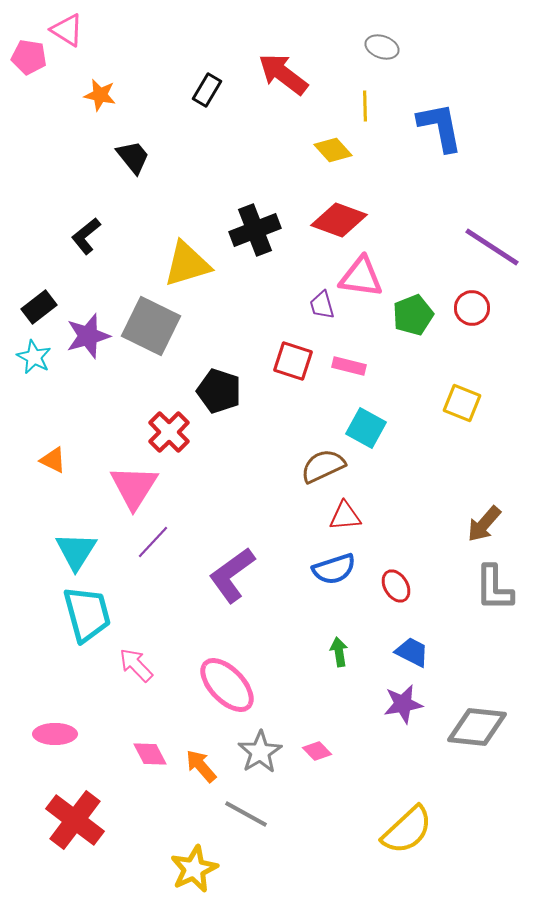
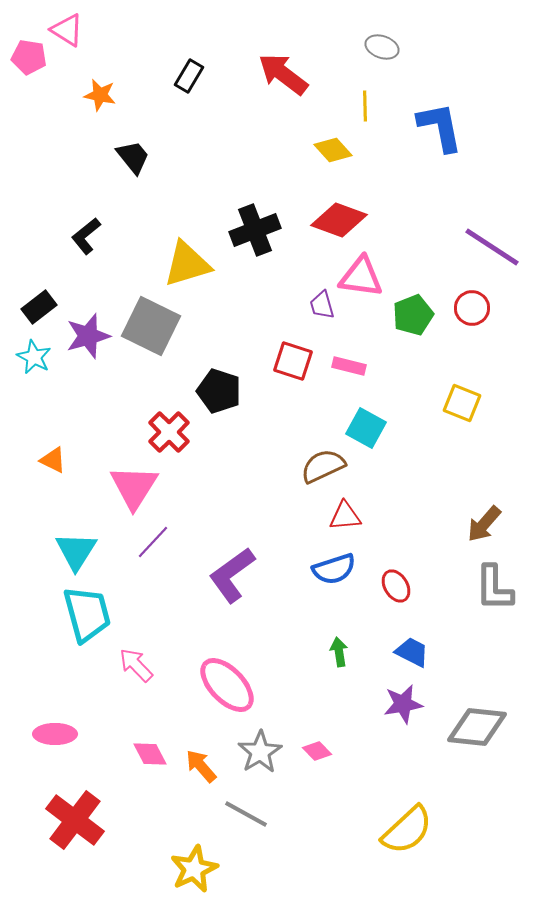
black rectangle at (207, 90): moved 18 px left, 14 px up
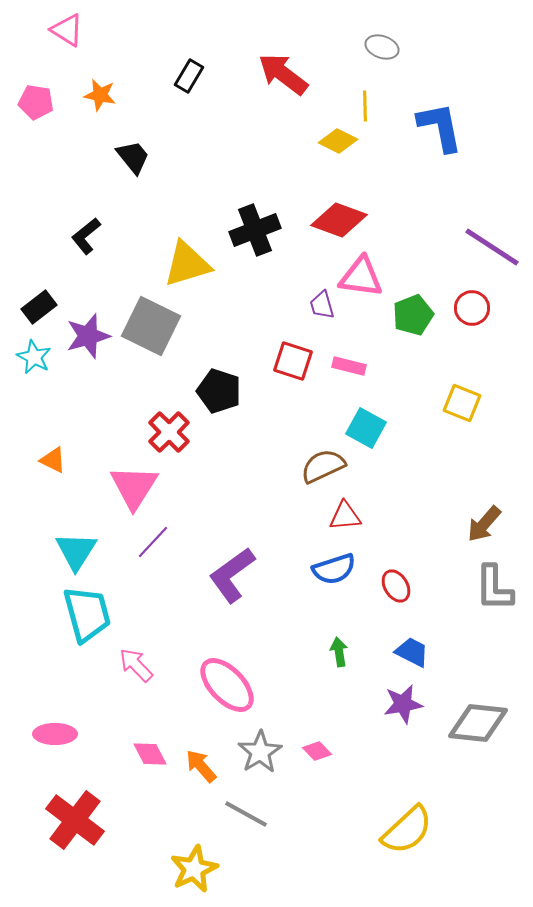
pink pentagon at (29, 57): moved 7 px right, 45 px down
yellow diamond at (333, 150): moved 5 px right, 9 px up; rotated 21 degrees counterclockwise
gray diamond at (477, 727): moved 1 px right, 4 px up
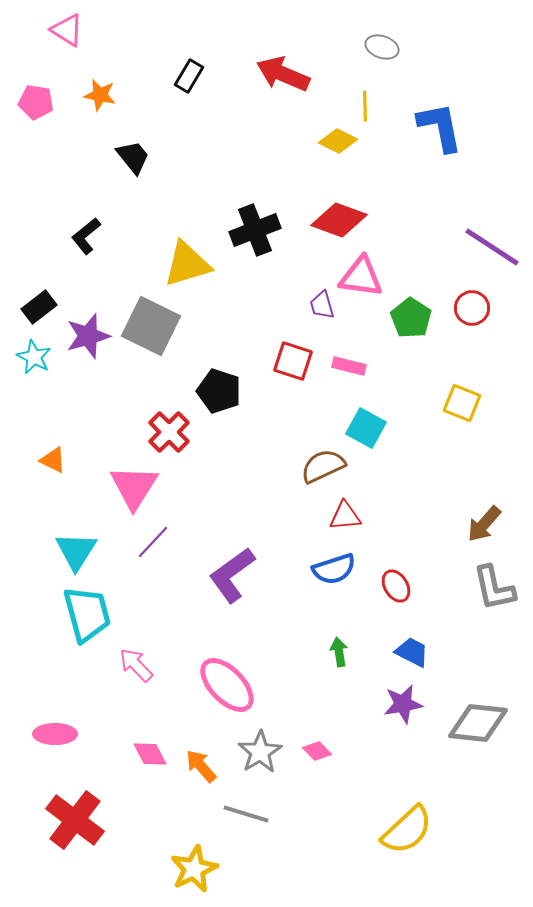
red arrow at (283, 74): rotated 14 degrees counterclockwise
green pentagon at (413, 315): moved 2 px left, 3 px down; rotated 18 degrees counterclockwise
gray L-shape at (494, 588): rotated 12 degrees counterclockwise
gray line at (246, 814): rotated 12 degrees counterclockwise
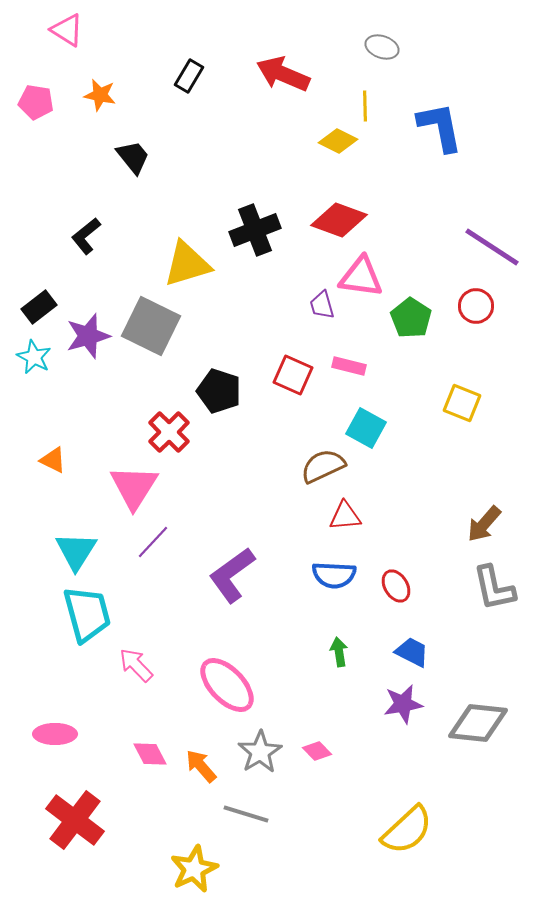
red circle at (472, 308): moved 4 px right, 2 px up
red square at (293, 361): moved 14 px down; rotated 6 degrees clockwise
blue semicircle at (334, 569): moved 6 px down; rotated 21 degrees clockwise
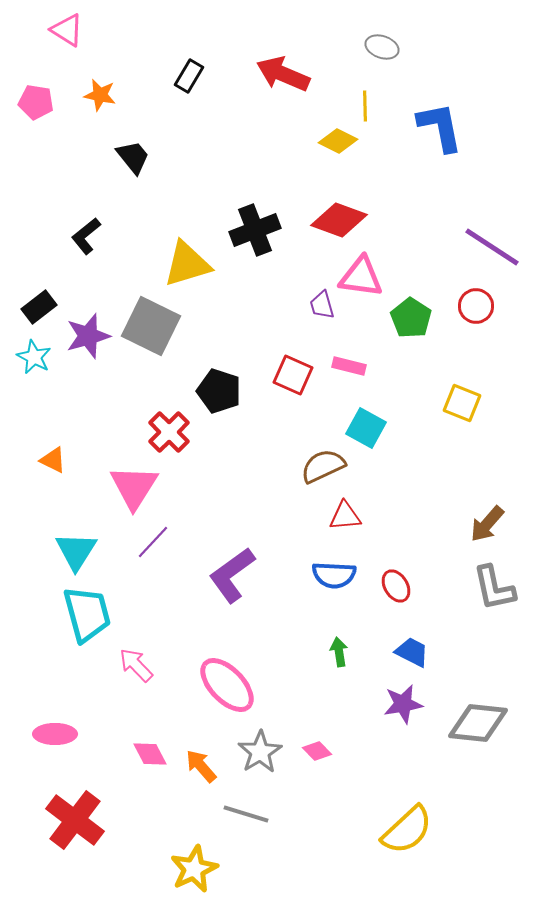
brown arrow at (484, 524): moved 3 px right
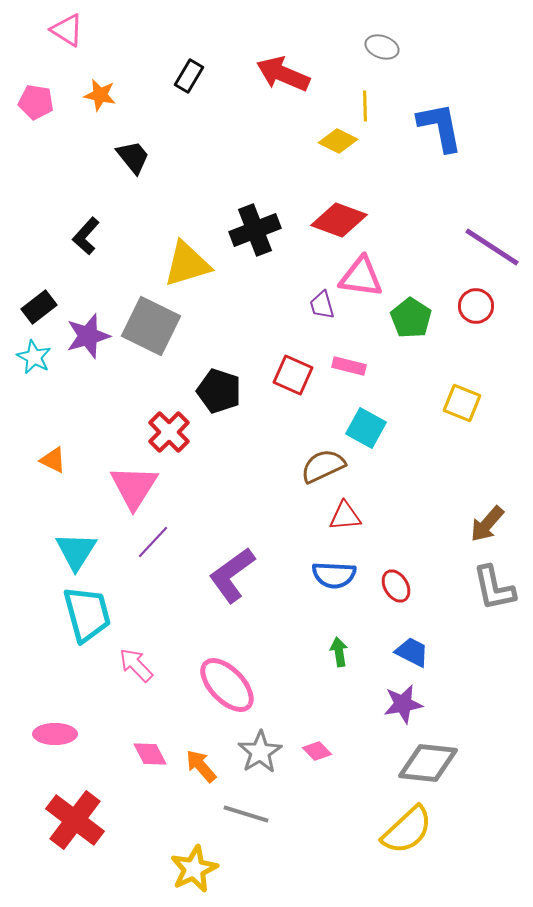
black L-shape at (86, 236): rotated 9 degrees counterclockwise
gray diamond at (478, 723): moved 50 px left, 40 px down
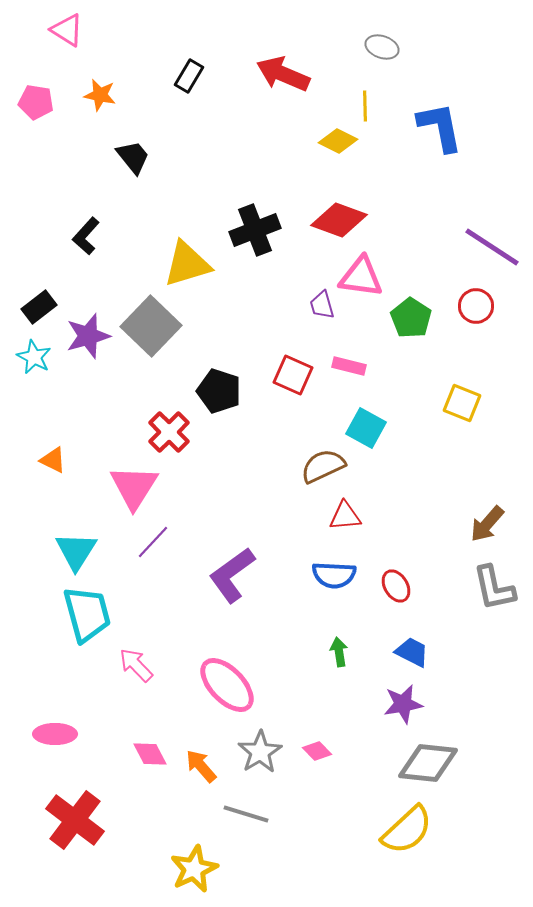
gray square at (151, 326): rotated 18 degrees clockwise
